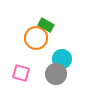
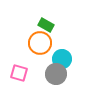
orange circle: moved 4 px right, 5 px down
pink square: moved 2 px left
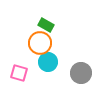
cyan circle: moved 14 px left, 3 px down
gray circle: moved 25 px right, 1 px up
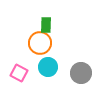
green rectangle: rotated 63 degrees clockwise
cyan circle: moved 5 px down
pink square: rotated 12 degrees clockwise
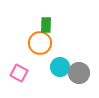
cyan circle: moved 12 px right
gray circle: moved 2 px left
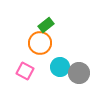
green rectangle: rotated 49 degrees clockwise
pink square: moved 6 px right, 2 px up
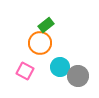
gray circle: moved 1 px left, 3 px down
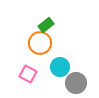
pink square: moved 3 px right, 3 px down
gray circle: moved 2 px left, 7 px down
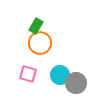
green rectangle: moved 10 px left, 1 px down; rotated 21 degrees counterclockwise
cyan circle: moved 8 px down
pink square: rotated 12 degrees counterclockwise
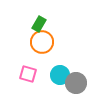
green rectangle: moved 3 px right, 2 px up
orange circle: moved 2 px right, 1 px up
